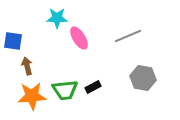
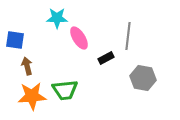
gray line: rotated 60 degrees counterclockwise
blue square: moved 2 px right, 1 px up
black rectangle: moved 13 px right, 29 px up
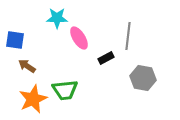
brown arrow: rotated 42 degrees counterclockwise
orange star: moved 1 px right, 3 px down; rotated 20 degrees counterclockwise
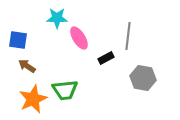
blue square: moved 3 px right
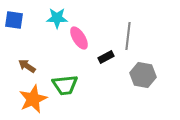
blue square: moved 4 px left, 20 px up
black rectangle: moved 1 px up
gray hexagon: moved 3 px up
green trapezoid: moved 5 px up
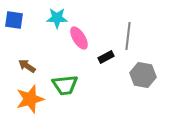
orange star: moved 3 px left; rotated 8 degrees clockwise
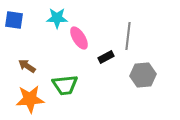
gray hexagon: rotated 15 degrees counterclockwise
orange star: rotated 12 degrees clockwise
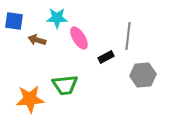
blue square: moved 1 px down
brown arrow: moved 10 px right, 26 px up; rotated 18 degrees counterclockwise
